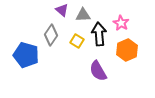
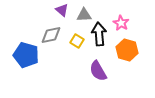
gray triangle: moved 1 px right
gray diamond: rotated 45 degrees clockwise
orange hexagon: rotated 20 degrees counterclockwise
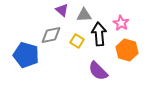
purple semicircle: rotated 15 degrees counterclockwise
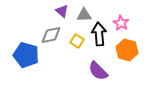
purple triangle: moved 1 px down
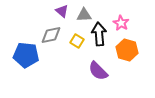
blue pentagon: rotated 10 degrees counterclockwise
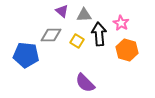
gray diamond: rotated 10 degrees clockwise
purple semicircle: moved 13 px left, 12 px down
